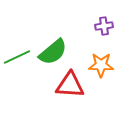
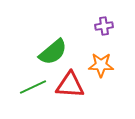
green line: moved 16 px right, 30 px down
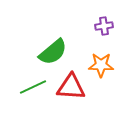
red triangle: moved 1 px right, 2 px down
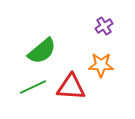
purple cross: rotated 24 degrees counterclockwise
green semicircle: moved 11 px left, 1 px up
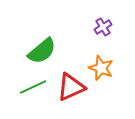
purple cross: moved 1 px left, 1 px down
orange star: moved 3 px down; rotated 20 degrees clockwise
red triangle: rotated 28 degrees counterclockwise
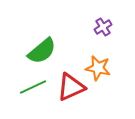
orange star: moved 3 px left; rotated 10 degrees counterclockwise
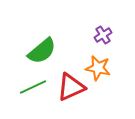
purple cross: moved 8 px down
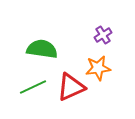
green semicircle: moved 2 px up; rotated 132 degrees counterclockwise
orange star: rotated 20 degrees counterclockwise
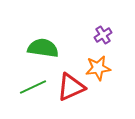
green semicircle: moved 1 px right, 1 px up
